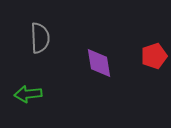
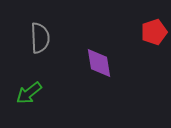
red pentagon: moved 24 px up
green arrow: moved 1 px right, 1 px up; rotated 32 degrees counterclockwise
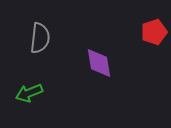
gray semicircle: rotated 8 degrees clockwise
green arrow: rotated 16 degrees clockwise
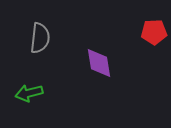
red pentagon: rotated 15 degrees clockwise
green arrow: rotated 8 degrees clockwise
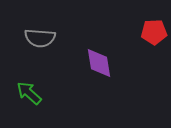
gray semicircle: rotated 88 degrees clockwise
green arrow: rotated 56 degrees clockwise
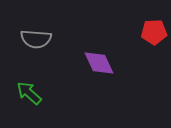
gray semicircle: moved 4 px left, 1 px down
purple diamond: rotated 16 degrees counterclockwise
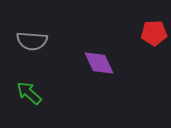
red pentagon: moved 1 px down
gray semicircle: moved 4 px left, 2 px down
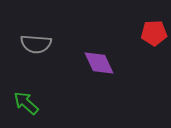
gray semicircle: moved 4 px right, 3 px down
green arrow: moved 3 px left, 10 px down
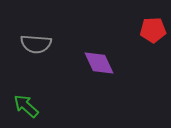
red pentagon: moved 1 px left, 3 px up
green arrow: moved 3 px down
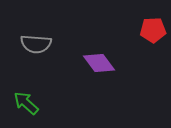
purple diamond: rotated 12 degrees counterclockwise
green arrow: moved 3 px up
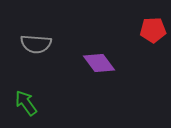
green arrow: rotated 12 degrees clockwise
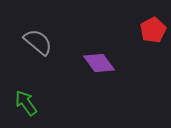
red pentagon: rotated 25 degrees counterclockwise
gray semicircle: moved 2 px right, 2 px up; rotated 144 degrees counterclockwise
